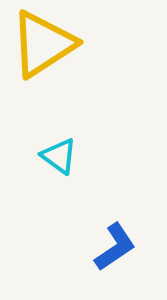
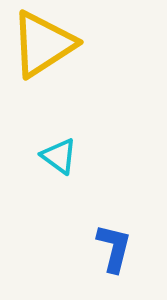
blue L-shape: moved 1 px left, 1 px down; rotated 42 degrees counterclockwise
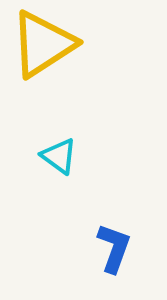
blue L-shape: rotated 6 degrees clockwise
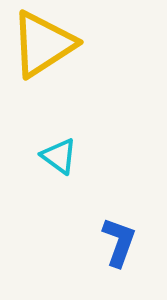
blue L-shape: moved 5 px right, 6 px up
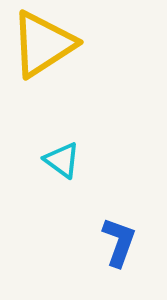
cyan triangle: moved 3 px right, 4 px down
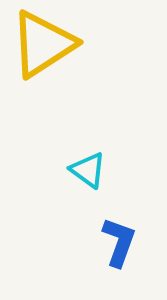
cyan triangle: moved 26 px right, 10 px down
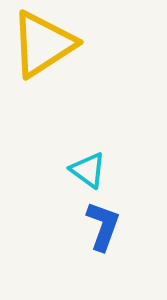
blue L-shape: moved 16 px left, 16 px up
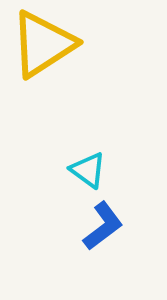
blue L-shape: rotated 33 degrees clockwise
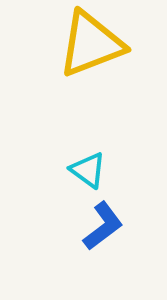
yellow triangle: moved 48 px right; rotated 12 degrees clockwise
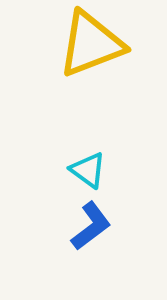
blue L-shape: moved 12 px left
